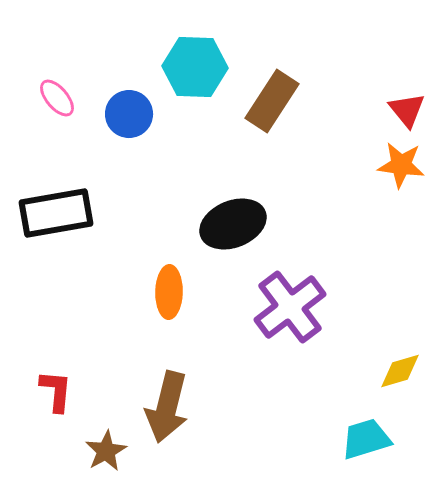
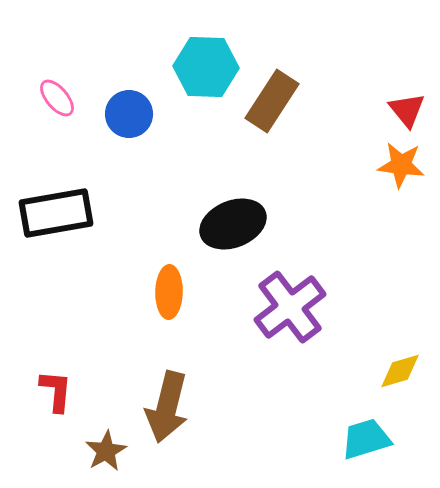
cyan hexagon: moved 11 px right
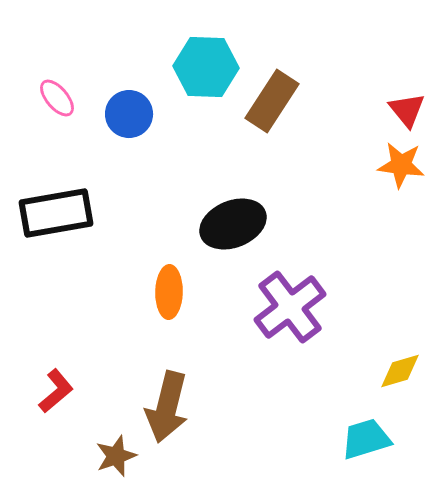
red L-shape: rotated 45 degrees clockwise
brown star: moved 10 px right, 5 px down; rotated 9 degrees clockwise
